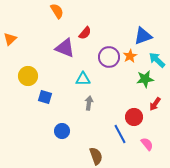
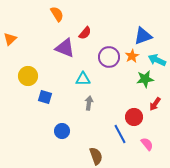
orange semicircle: moved 3 px down
orange star: moved 2 px right
cyan arrow: rotated 18 degrees counterclockwise
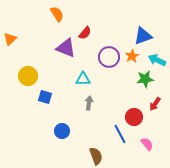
purple triangle: moved 1 px right
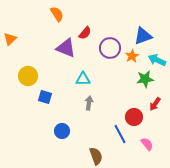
purple circle: moved 1 px right, 9 px up
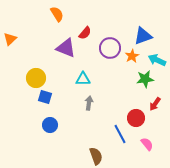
yellow circle: moved 8 px right, 2 px down
red circle: moved 2 px right, 1 px down
blue circle: moved 12 px left, 6 px up
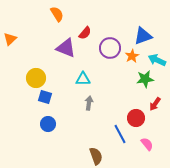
blue circle: moved 2 px left, 1 px up
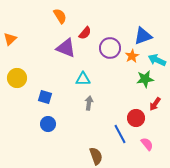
orange semicircle: moved 3 px right, 2 px down
yellow circle: moved 19 px left
